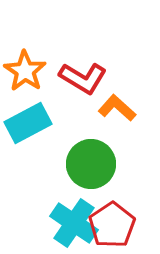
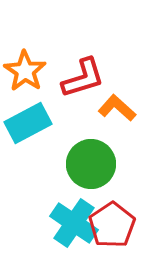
red L-shape: rotated 48 degrees counterclockwise
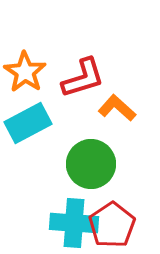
orange star: moved 1 px down
cyan cross: rotated 30 degrees counterclockwise
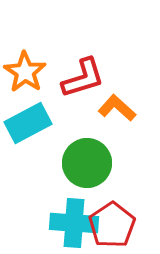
green circle: moved 4 px left, 1 px up
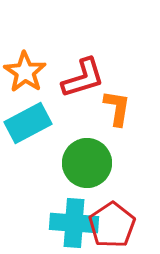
orange L-shape: rotated 57 degrees clockwise
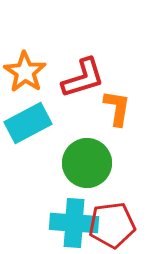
red pentagon: rotated 27 degrees clockwise
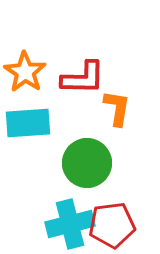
red L-shape: rotated 18 degrees clockwise
cyan rectangle: rotated 24 degrees clockwise
cyan cross: moved 4 px left, 1 px down; rotated 18 degrees counterclockwise
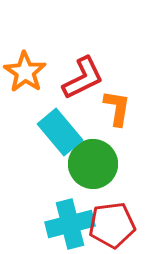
red L-shape: rotated 27 degrees counterclockwise
cyan rectangle: moved 32 px right, 9 px down; rotated 54 degrees clockwise
green circle: moved 6 px right, 1 px down
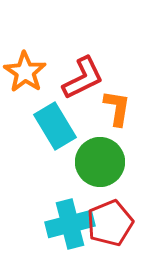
cyan rectangle: moved 5 px left, 6 px up; rotated 9 degrees clockwise
green circle: moved 7 px right, 2 px up
red pentagon: moved 2 px left, 2 px up; rotated 15 degrees counterclockwise
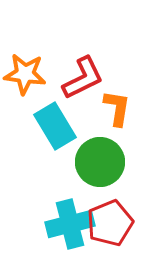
orange star: moved 2 px down; rotated 27 degrees counterclockwise
